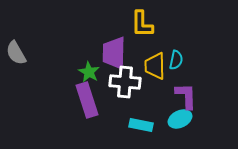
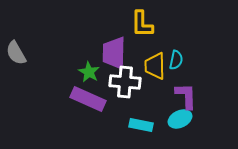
purple rectangle: moved 1 px right, 1 px up; rotated 48 degrees counterclockwise
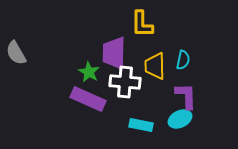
cyan semicircle: moved 7 px right
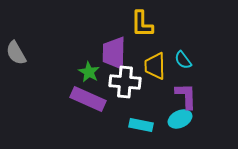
cyan semicircle: rotated 132 degrees clockwise
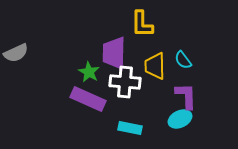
gray semicircle: rotated 85 degrees counterclockwise
cyan rectangle: moved 11 px left, 3 px down
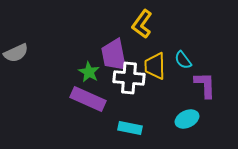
yellow L-shape: rotated 36 degrees clockwise
purple trapezoid: moved 2 px down; rotated 12 degrees counterclockwise
white cross: moved 4 px right, 4 px up
purple L-shape: moved 19 px right, 11 px up
cyan ellipse: moved 7 px right
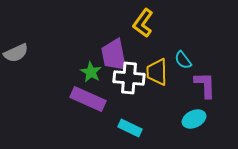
yellow L-shape: moved 1 px right, 1 px up
yellow trapezoid: moved 2 px right, 6 px down
green star: moved 2 px right
cyan ellipse: moved 7 px right
cyan rectangle: rotated 15 degrees clockwise
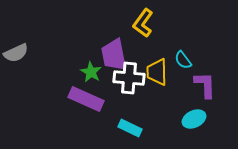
purple rectangle: moved 2 px left
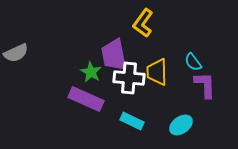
cyan semicircle: moved 10 px right, 2 px down
cyan ellipse: moved 13 px left, 6 px down; rotated 10 degrees counterclockwise
cyan rectangle: moved 2 px right, 7 px up
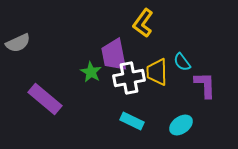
gray semicircle: moved 2 px right, 10 px up
cyan semicircle: moved 11 px left
white cross: rotated 16 degrees counterclockwise
purple rectangle: moved 41 px left; rotated 16 degrees clockwise
